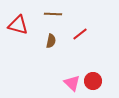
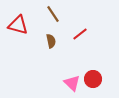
brown line: rotated 54 degrees clockwise
brown semicircle: rotated 24 degrees counterclockwise
red circle: moved 2 px up
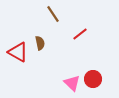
red triangle: moved 27 px down; rotated 15 degrees clockwise
brown semicircle: moved 11 px left, 2 px down
